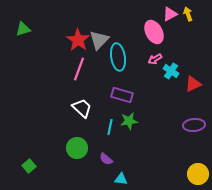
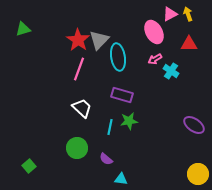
red triangle: moved 4 px left, 40 px up; rotated 24 degrees clockwise
purple ellipse: rotated 40 degrees clockwise
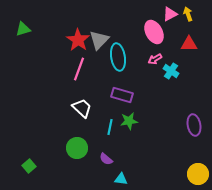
purple ellipse: rotated 45 degrees clockwise
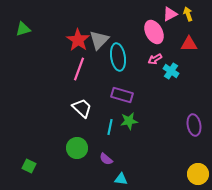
green square: rotated 24 degrees counterclockwise
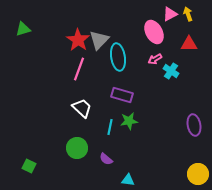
cyan triangle: moved 7 px right, 1 px down
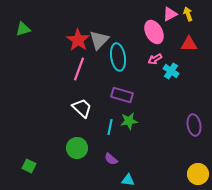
purple semicircle: moved 5 px right
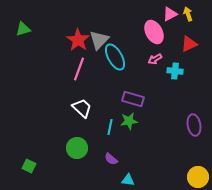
red triangle: rotated 24 degrees counterclockwise
cyan ellipse: moved 3 px left; rotated 20 degrees counterclockwise
cyan cross: moved 4 px right; rotated 28 degrees counterclockwise
purple rectangle: moved 11 px right, 4 px down
yellow circle: moved 3 px down
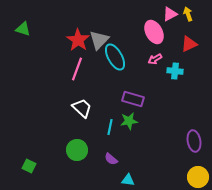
green triangle: rotated 35 degrees clockwise
pink line: moved 2 px left
purple ellipse: moved 16 px down
green circle: moved 2 px down
